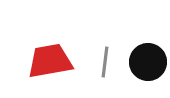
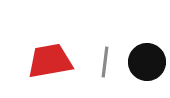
black circle: moved 1 px left
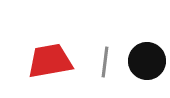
black circle: moved 1 px up
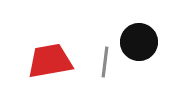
black circle: moved 8 px left, 19 px up
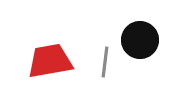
black circle: moved 1 px right, 2 px up
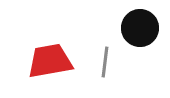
black circle: moved 12 px up
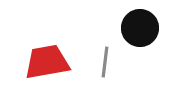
red trapezoid: moved 3 px left, 1 px down
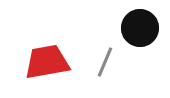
gray line: rotated 16 degrees clockwise
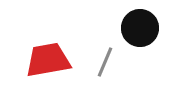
red trapezoid: moved 1 px right, 2 px up
